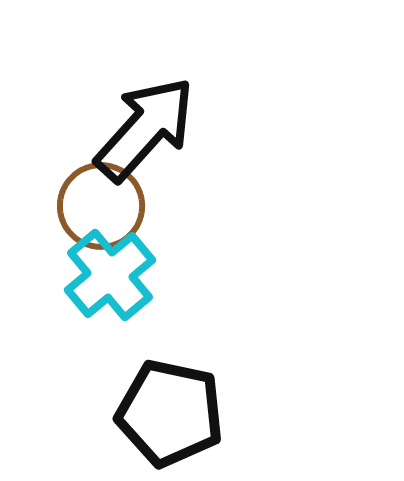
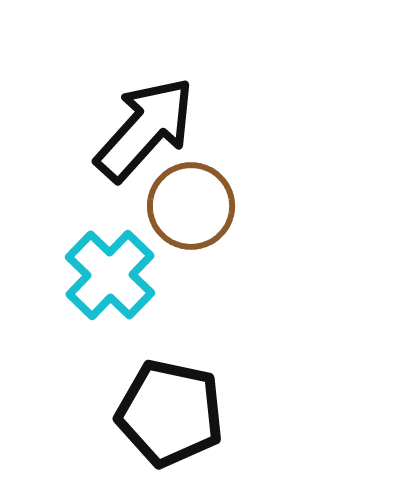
brown circle: moved 90 px right
cyan cross: rotated 6 degrees counterclockwise
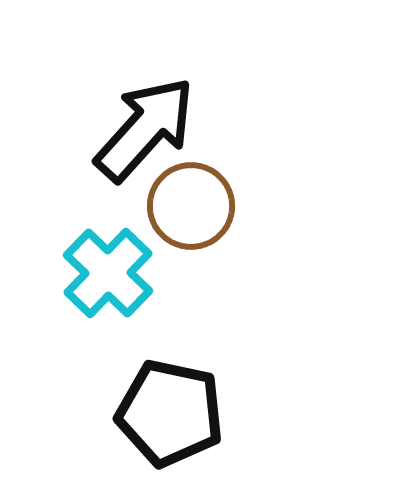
cyan cross: moved 2 px left, 2 px up
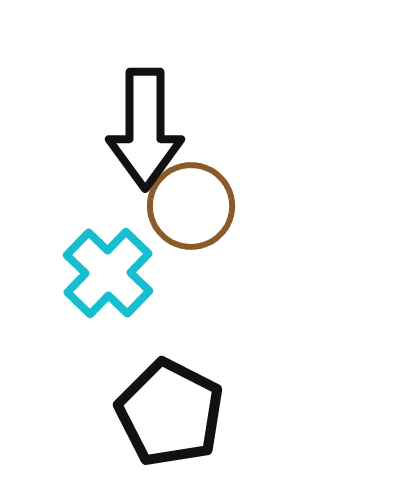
black arrow: rotated 138 degrees clockwise
black pentagon: rotated 15 degrees clockwise
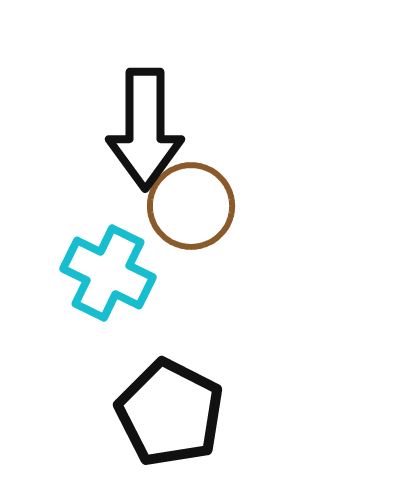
cyan cross: rotated 18 degrees counterclockwise
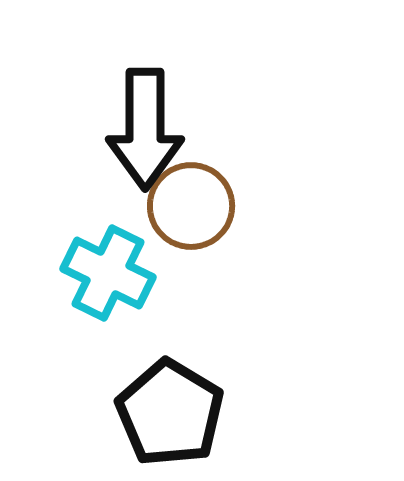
black pentagon: rotated 4 degrees clockwise
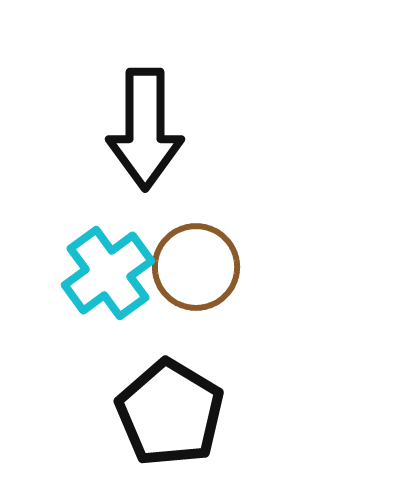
brown circle: moved 5 px right, 61 px down
cyan cross: rotated 28 degrees clockwise
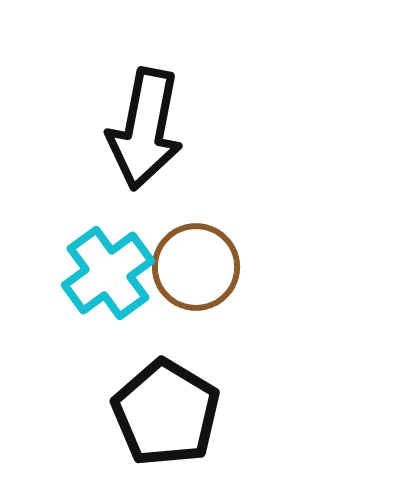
black arrow: rotated 11 degrees clockwise
black pentagon: moved 4 px left
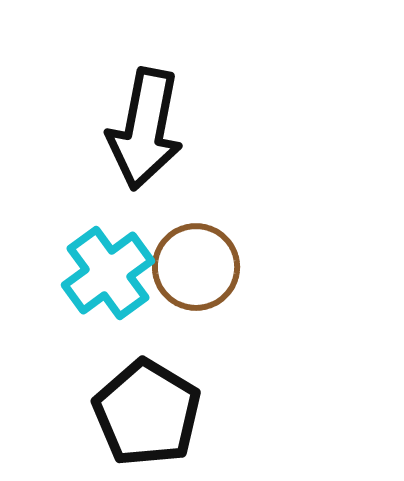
black pentagon: moved 19 px left
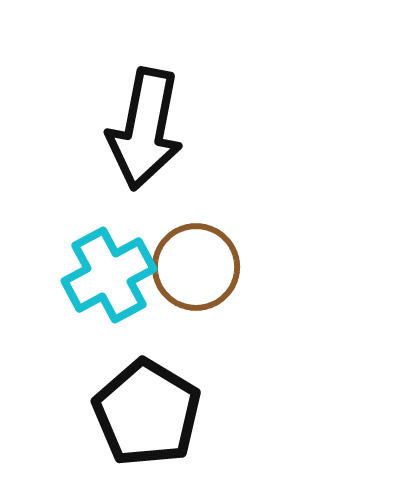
cyan cross: moved 1 px right, 2 px down; rotated 8 degrees clockwise
